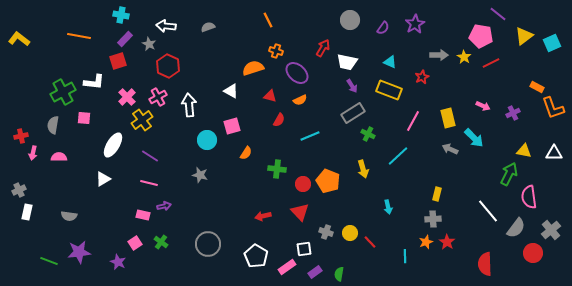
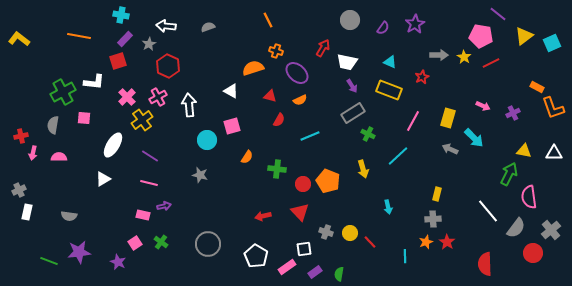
gray star at (149, 44): rotated 16 degrees clockwise
yellow rectangle at (448, 118): rotated 30 degrees clockwise
orange semicircle at (246, 153): moved 1 px right, 4 px down
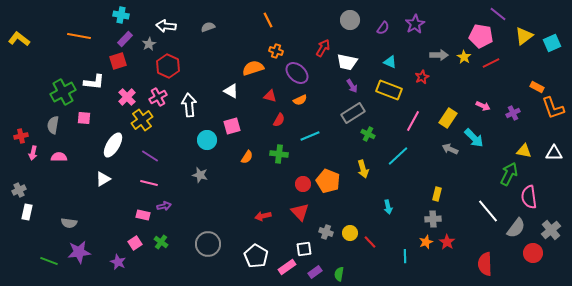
yellow rectangle at (448, 118): rotated 18 degrees clockwise
green cross at (277, 169): moved 2 px right, 15 px up
gray semicircle at (69, 216): moved 7 px down
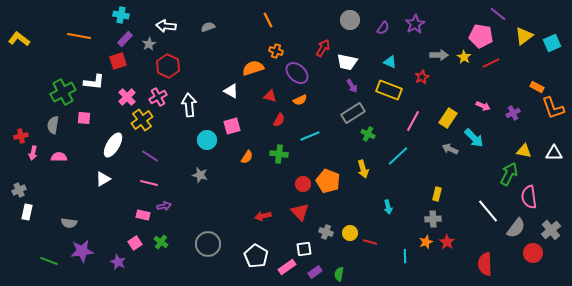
red line at (370, 242): rotated 32 degrees counterclockwise
purple star at (79, 252): moved 3 px right, 1 px up
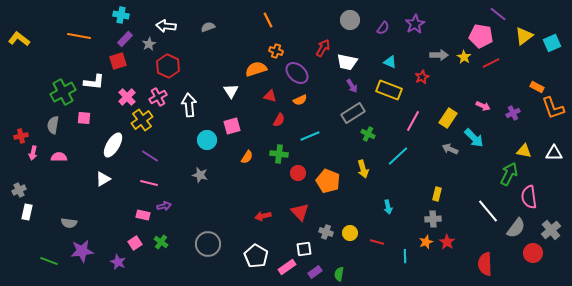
orange semicircle at (253, 68): moved 3 px right, 1 px down
white triangle at (231, 91): rotated 28 degrees clockwise
red circle at (303, 184): moved 5 px left, 11 px up
red line at (370, 242): moved 7 px right
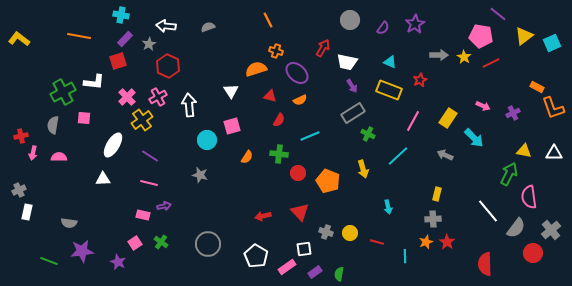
red star at (422, 77): moved 2 px left, 3 px down
gray arrow at (450, 149): moved 5 px left, 6 px down
white triangle at (103, 179): rotated 28 degrees clockwise
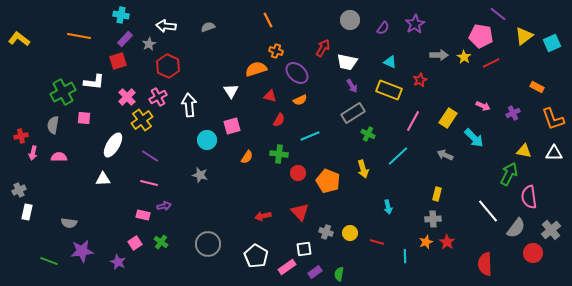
orange L-shape at (553, 108): moved 11 px down
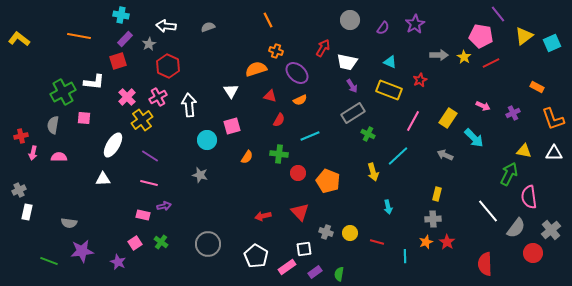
purple line at (498, 14): rotated 12 degrees clockwise
yellow arrow at (363, 169): moved 10 px right, 3 px down
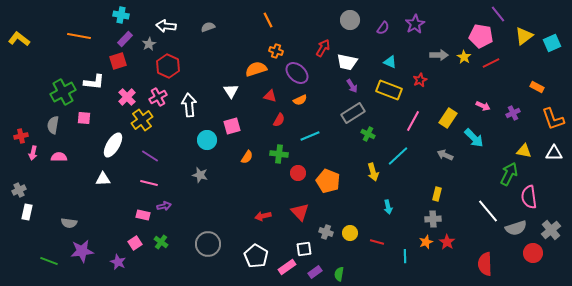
gray semicircle at (516, 228): rotated 35 degrees clockwise
